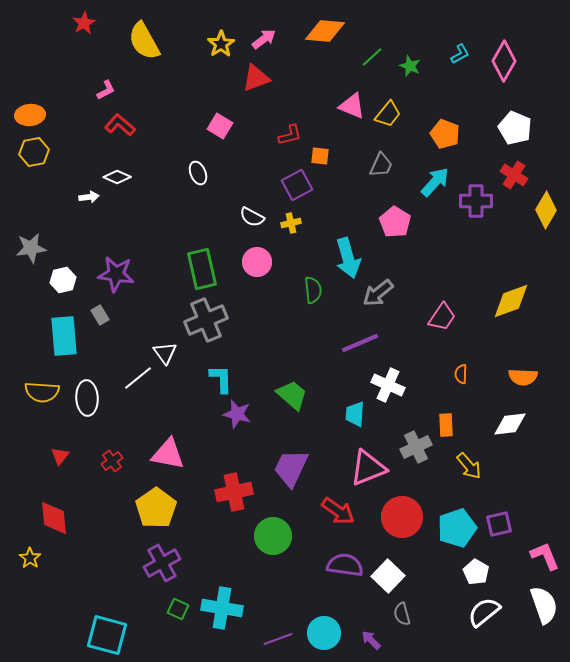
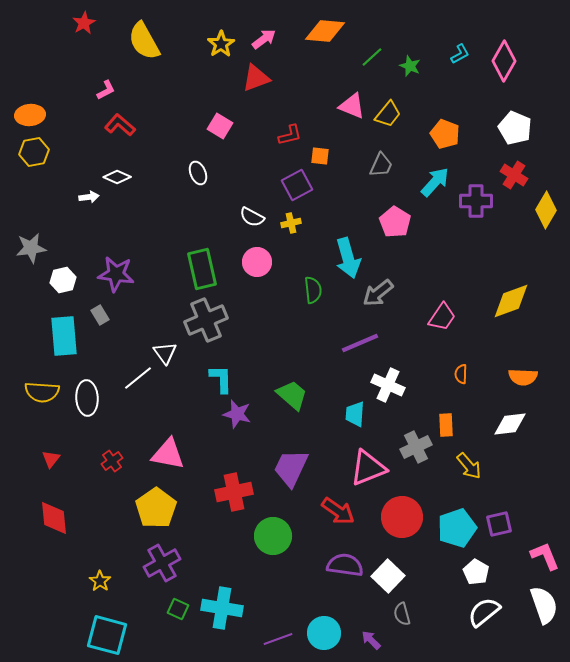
red triangle at (60, 456): moved 9 px left, 3 px down
yellow star at (30, 558): moved 70 px right, 23 px down
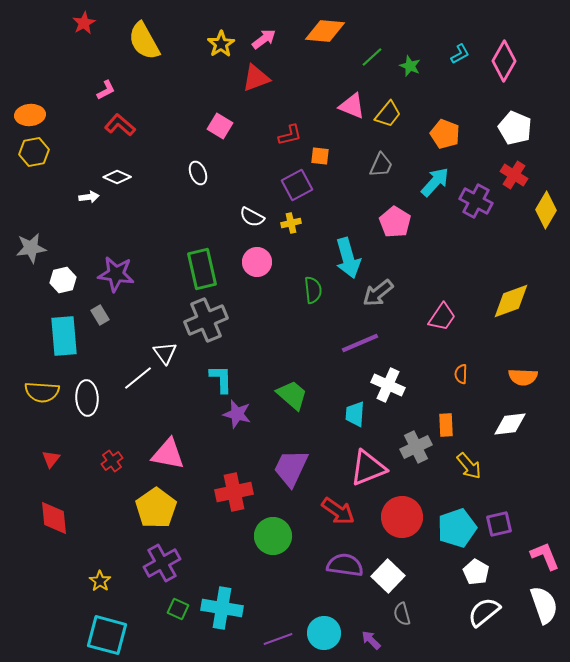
purple cross at (476, 201): rotated 28 degrees clockwise
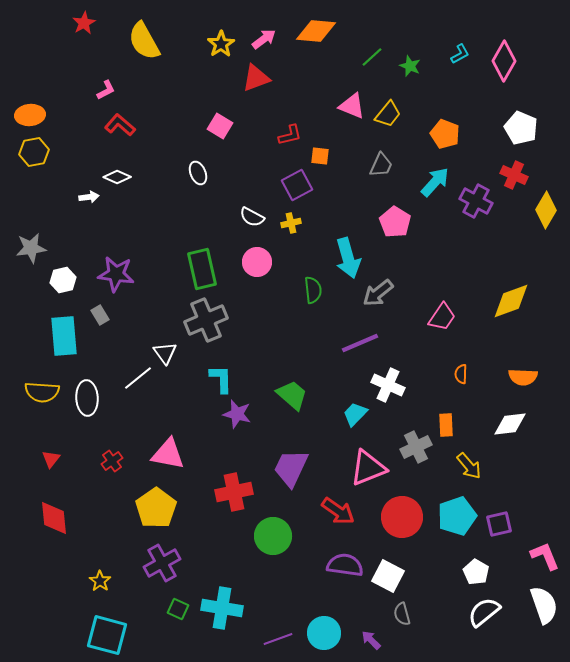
orange diamond at (325, 31): moved 9 px left
white pentagon at (515, 128): moved 6 px right
red cross at (514, 175): rotated 8 degrees counterclockwise
cyan trapezoid at (355, 414): rotated 40 degrees clockwise
cyan pentagon at (457, 528): moved 12 px up
white square at (388, 576): rotated 16 degrees counterclockwise
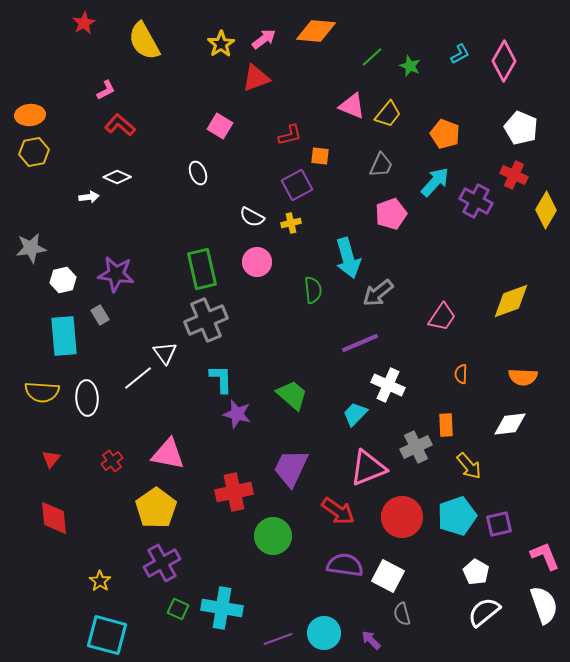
pink pentagon at (395, 222): moved 4 px left, 8 px up; rotated 20 degrees clockwise
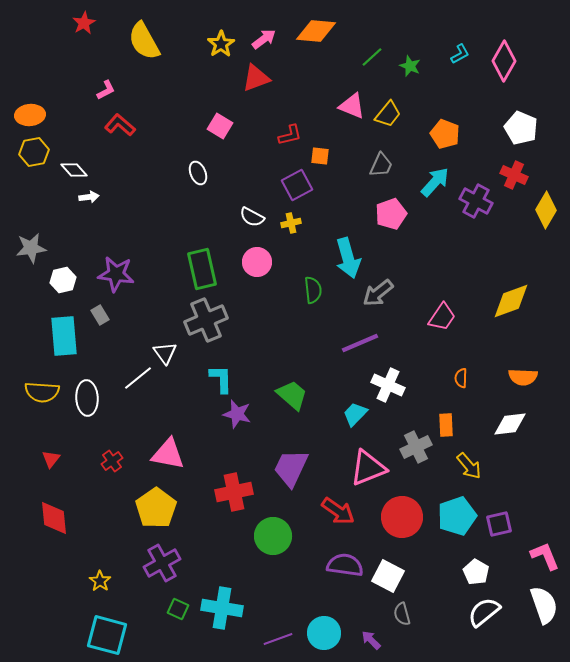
white diamond at (117, 177): moved 43 px left, 7 px up; rotated 24 degrees clockwise
orange semicircle at (461, 374): moved 4 px down
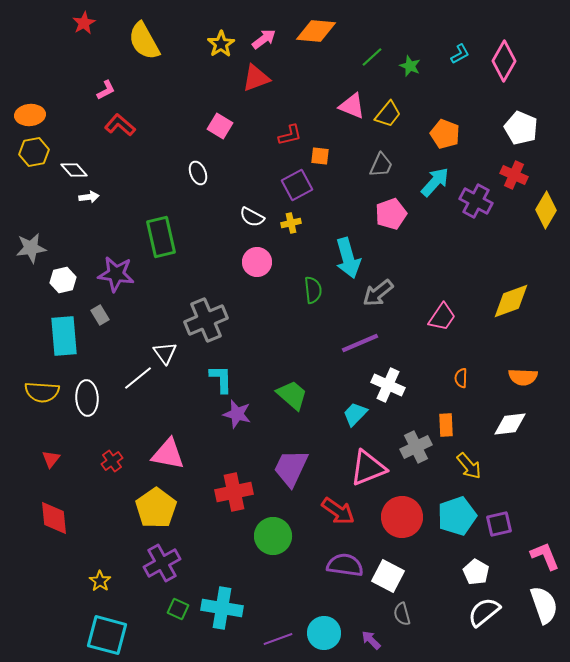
green rectangle at (202, 269): moved 41 px left, 32 px up
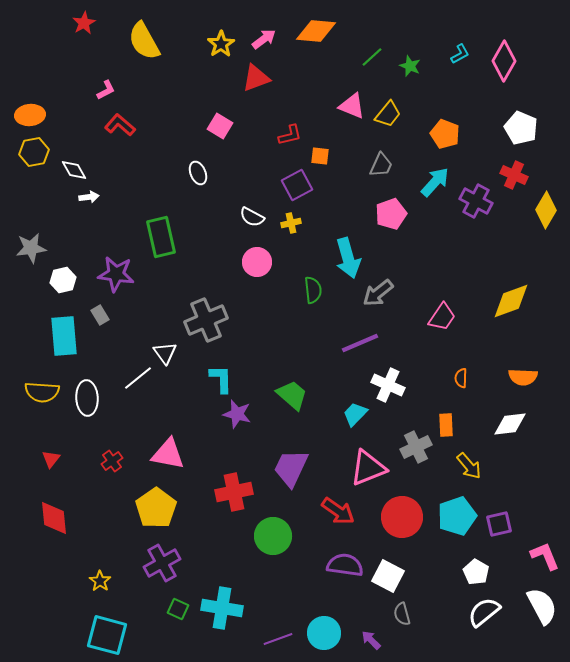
white diamond at (74, 170): rotated 12 degrees clockwise
white semicircle at (544, 605): moved 2 px left, 1 px down; rotated 9 degrees counterclockwise
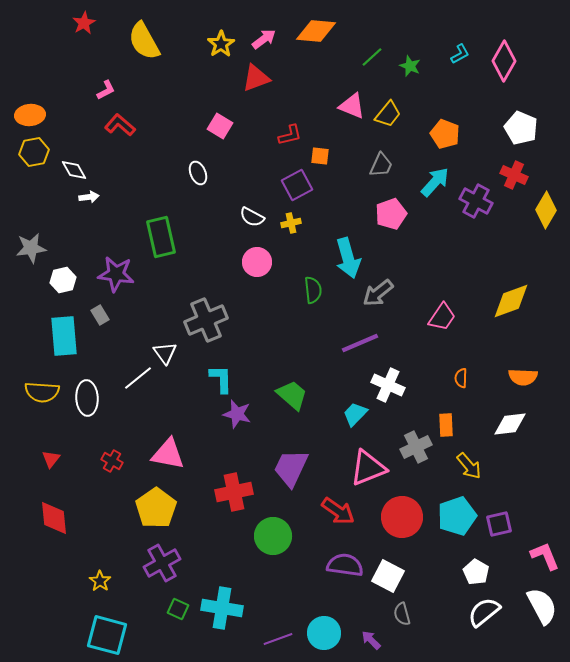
red cross at (112, 461): rotated 25 degrees counterclockwise
